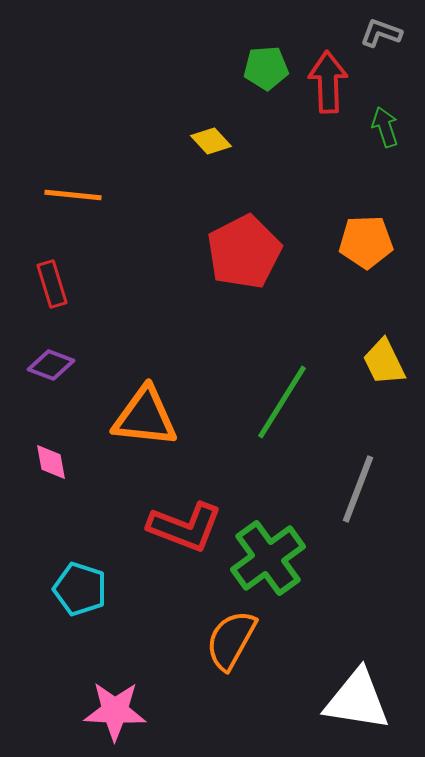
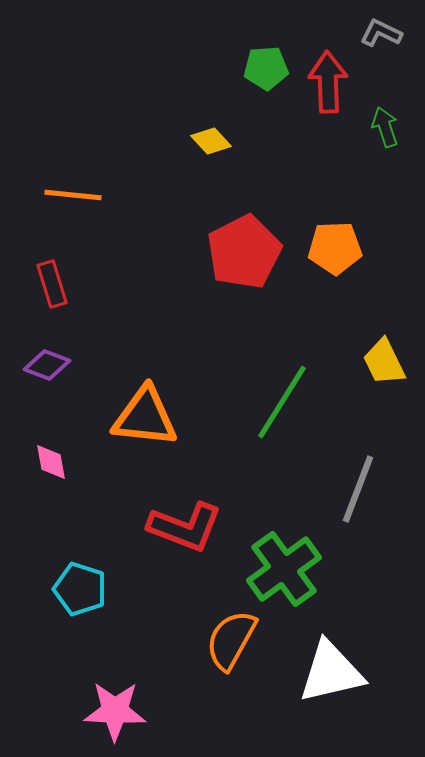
gray L-shape: rotated 6 degrees clockwise
orange pentagon: moved 31 px left, 6 px down
purple diamond: moved 4 px left
green cross: moved 16 px right, 11 px down
white triangle: moved 26 px left, 28 px up; rotated 22 degrees counterclockwise
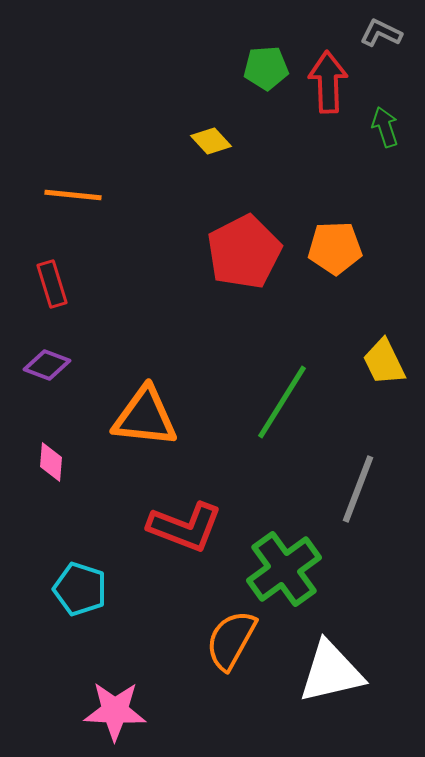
pink diamond: rotated 15 degrees clockwise
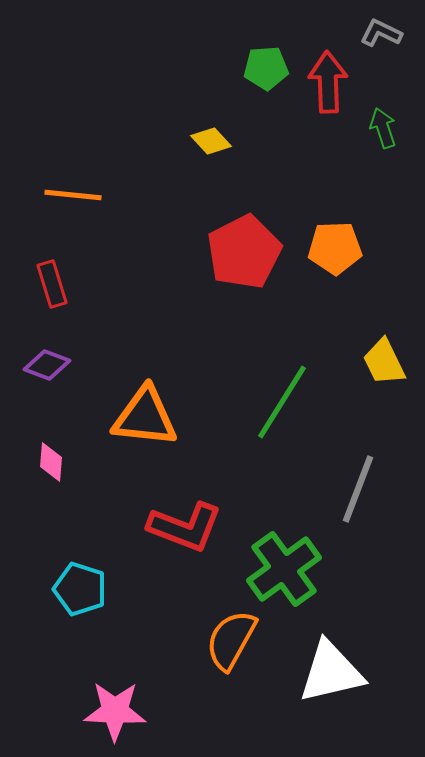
green arrow: moved 2 px left, 1 px down
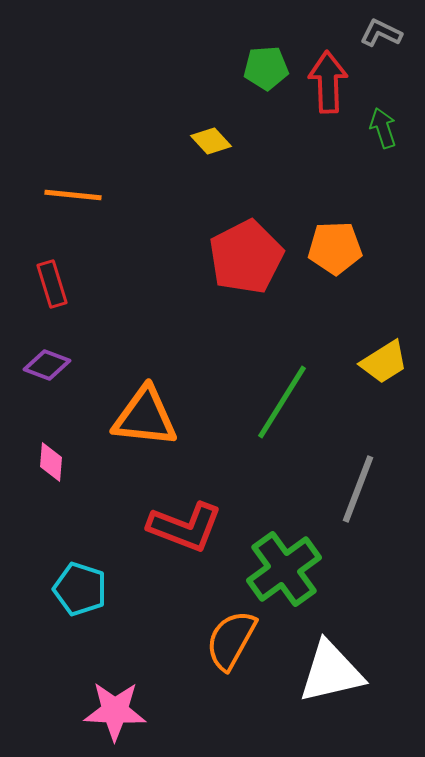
red pentagon: moved 2 px right, 5 px down
yellow trapezoid: rotated 96 degrees counterclockwise
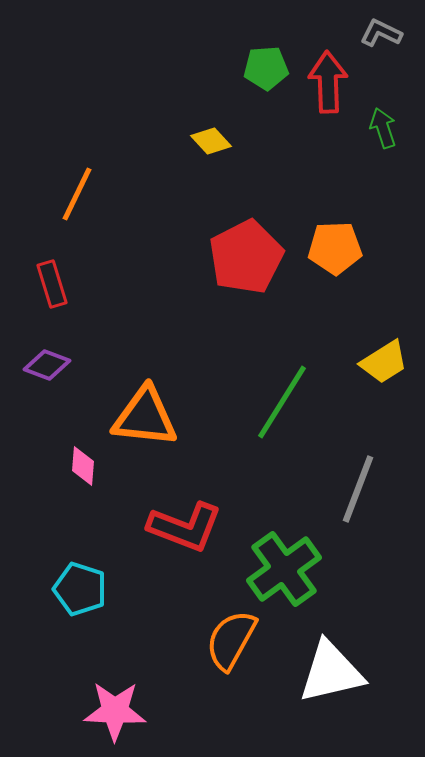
orange line: moved 4 px right, 1 px up; rotated 70 degrees counterclockwise
pink diamond: moved 32 px right, 4 px down
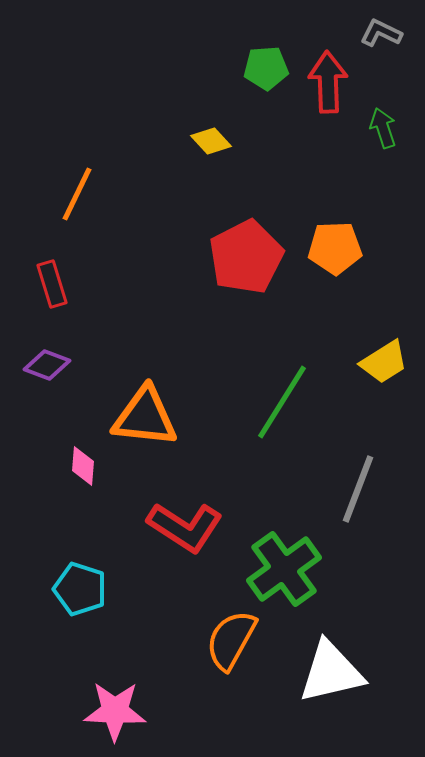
red L-shape: rotated 12 degrees clockwise
